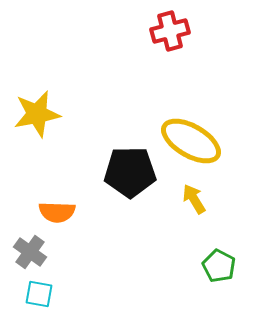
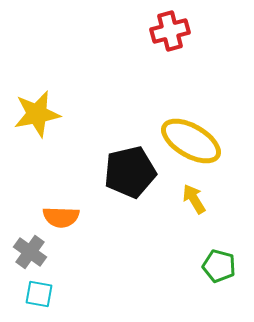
black pentagon: rotated 12 degrees counterclockwise
orange semicircle: moved 4 px right, 5 px down
green pentagon: rotated 12 degrees counterclockwise
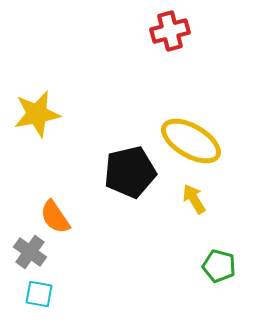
orange semicircle: moved 6 px left; rotated 54 degrees clockwise
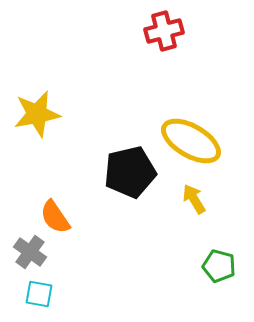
red cross: moved 6 px left
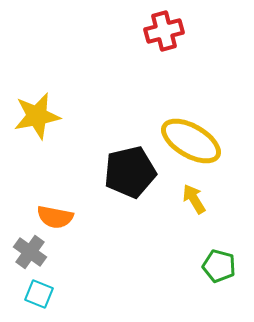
yellow star: moved 2 px down
orange semicircle: rotated 45 degrees counterclockwise
cyan square: rotated 12 degrees clockwise
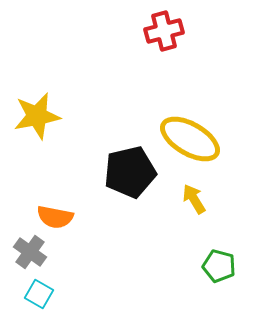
yellow ellipse: moved 1 px left, 2 px up
cyan square: rotated 8 degrees clockwise
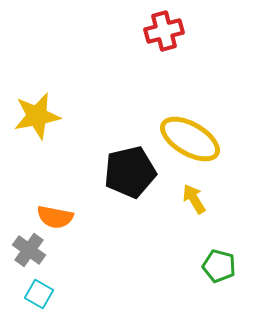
gray cross: moved 1 px left, 2 px up
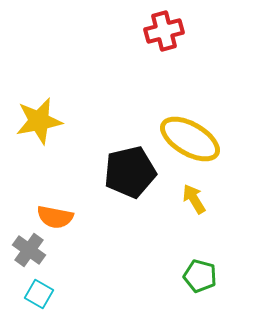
yellow star: moved 2 px right, 5 px down
green pentagon: moved 19 px left, 10 px down
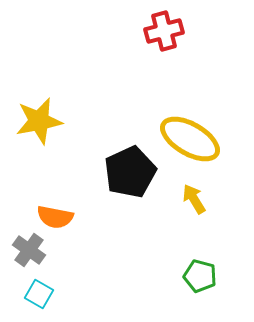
black pentagon: rotated 12 degrees counterclockwise
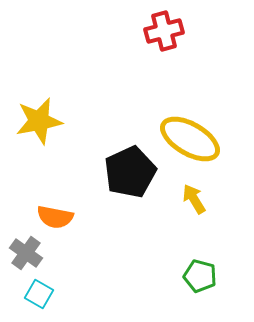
gray cross: moved 3 px left, 3 px down
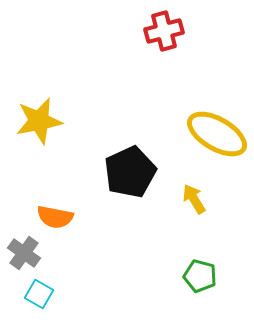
yellow ellipse: moved 27 px right, 5 px up
gray cross: moved 2 px left
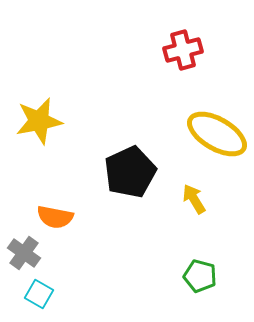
red cross: moved 19 px right, 19 px down
